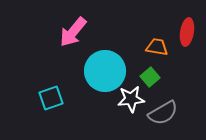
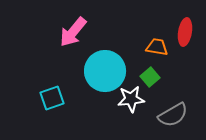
red ellipse: moved 2 px left
cyan square: moved 1 px right
gray semicircle: moved 10 px right, 2 px down
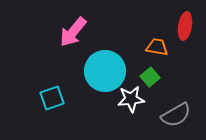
red ellipse: moved 6 px up
gray semicircle: moved 3 px right
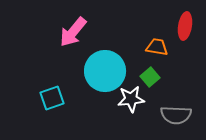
gray semicircle: rotated 32 degrees clockwise
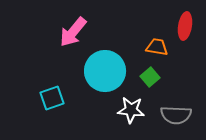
white star: moved 11 px down; rotated 12 degrees clockwise
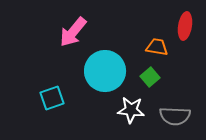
gray semicircle: moved 1 px left, 1 px down
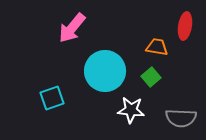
pink arrow: moved 1 px left, 4 px up
green square: moved 1 px right
gray semicircle: moved 6 px right, 2 px down
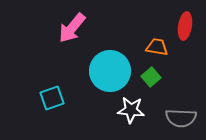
cyan circle: moved 5 px right
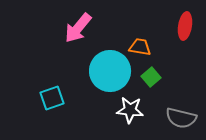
pink arrow: moved 6 px right
orange trapezoid: moved 17 px left
white star: moved 1 px left
gray semicircle: rotated 12 degrees clockwise
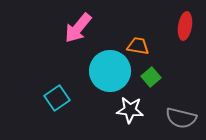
orange trapezoid: moved 2 px left, 1 px up
cyan square: moved 5 px right; rotated 15 degrees counterclockwise
